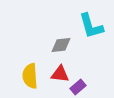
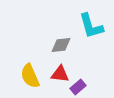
yellow semicircle: rotated 20 degrees counterclockwise
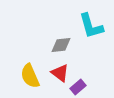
red triangle: moved 1 px up; rotated 30 degrees clockwise
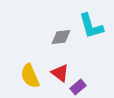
gray diamond: moved 8 px up
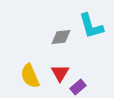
red triangle: rotated 24 degrees clockwise
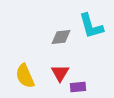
yellow semicircle: moved 5 px left
purple rectangle: rotated 35 degrees clockwise
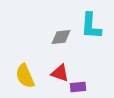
cyan L-shape: rotated 20 degrees clockwise
red triangle: rotated 42 degrees counterclockwise
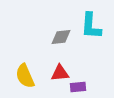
red triangle: rotated 24 degrees counterclockwise
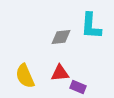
purple rectangle: rotated 28 degrees clockwise
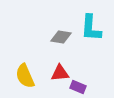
cyan L-shape: moved 2 px down
gray diamond: rotated 15 degrees clockwise
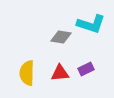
cyan L-shape: moved 4 px up; rotated 76 degrees counterclockwise
yellow semicircle: moved 2 px right, 3 px up; rotated 25 degrees clockwise
purple rectangle: moved 8 px right, 18 px up; rotated 49 degrees counterclockwise
